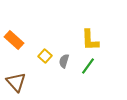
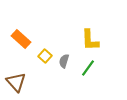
orange rectangle: moved 7 px right, 1 px up
green line: moved 2 px down
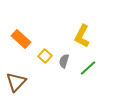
yellow L-shape: moved 8 px left, 4 px up; rotated 30 degrees clockwise
green line: rotated 12 degrees clockwise
brown triangle: rotated 25 degrees clockwise
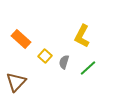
gray semicircle: moved 1 px down
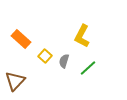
gray semicircle: moved 1 px up
brown triangle: moved 1 px left, 1 px up
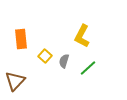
orange rectangle: rotated 42 degrees clockwise
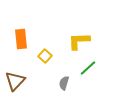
yellow L-shape: moved 3 px left, 5 px down; rotated 60 degrees clockwise
gray semicircle: moved 22 px down
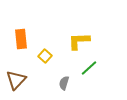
green line: moved 1 px right
brown triangle: moved 1 px right, 1 px up
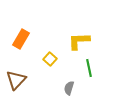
orange rectangle: rotated 36 degrees clockwise
yellow square: moved 5 px right, 3 px down
green line: rotated 60 degrees counterclockwise
gray semicircle: moved 5 px right, 5 px down
